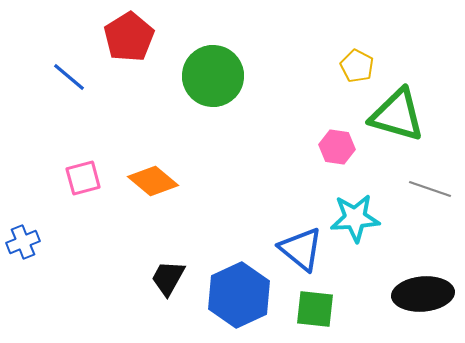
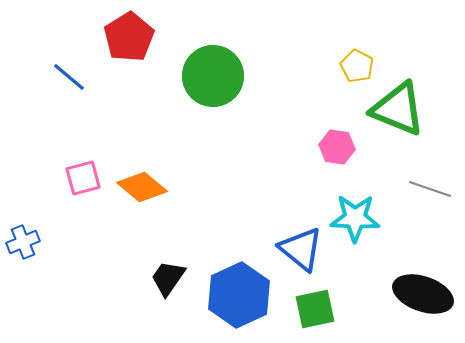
green triangle: moved 1 px right, 6 px up; rotated 6 degrees clockwise
orange diamond: moved 11 px left, 6 px down
cyan star: rotated 6 degrees clockwise
black trapezoid: rotated 6 degrees clockwise
black ellipse: rotated 24 degrees clockwise
green square: rotated 18 degrees counterclockwise
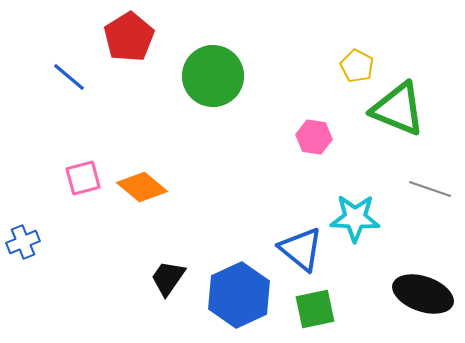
pink hexagon: moved 23 px left, 10 px up
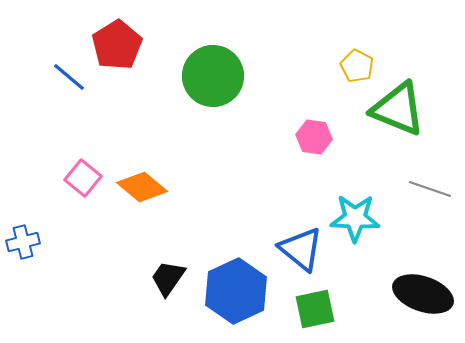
red pentagon: moved 12 px left, 8 px down
pink square: rotated 36 degrees counterclockwise
blue cross: rotated 8 degrees clockwise
blue hexagon: moved 3 px left, 4 px up
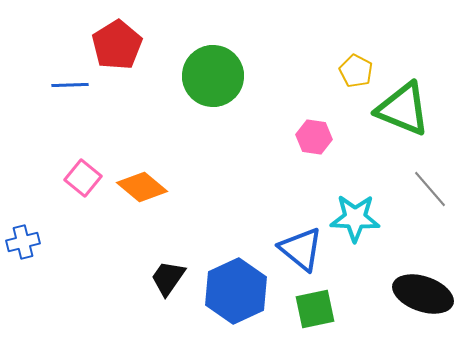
yellow pentagon: moved 1 px left, 5 px down
blue line: moved 1 px right, 8 px down; rotated 42 degrees counterclockwise
green triangle: moved 5 px right
gray line: rotated 30 degrees clockwise
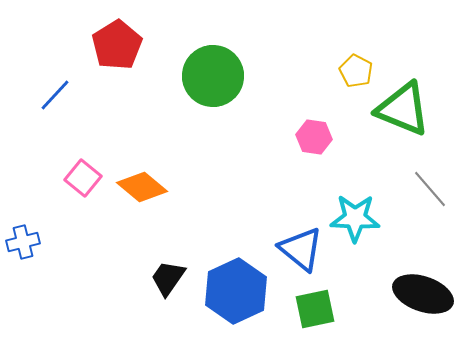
blue line: moved 15 px left, 10 px down; rotated 45 degrees counterclockwise
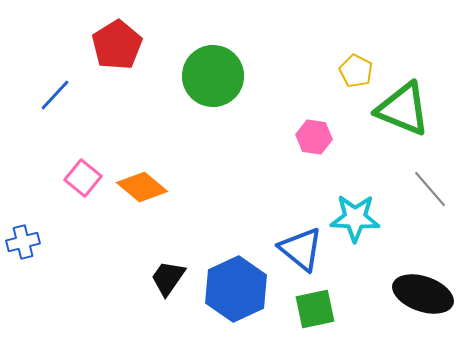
blue hexagon: moved 2 px up
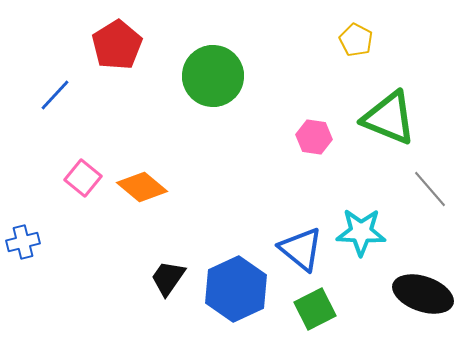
yellow pentagon: moved 31 px up
green triangle: moved 14 px left, 9 px down
cyan star: moved 6 px right, 14 px down
green square: rotated 15 degrees counterclockwise
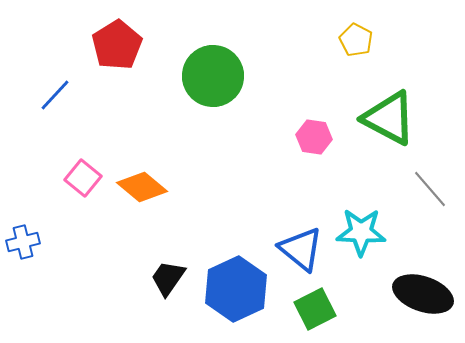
green triangle: rotated 6 degrees clockwise
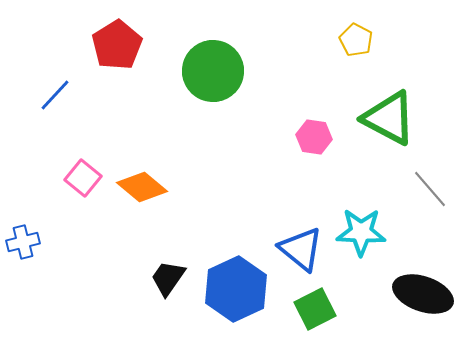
green circle: moved 5 px up
